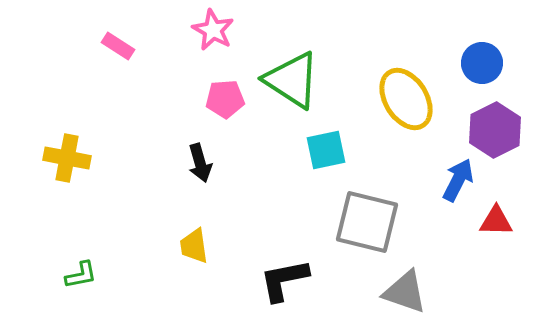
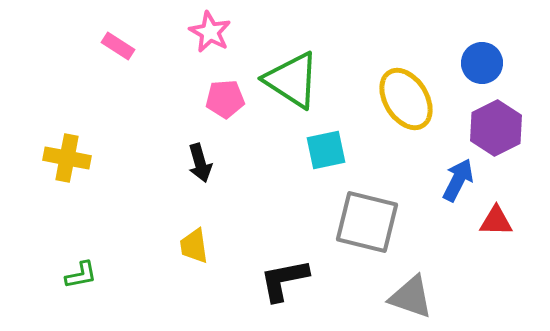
pink star: moved 3 px left, 2 px down
purple hexagon: moved 1 px right, 2 px up
gray triangle: moved 6 px right, 5 px down
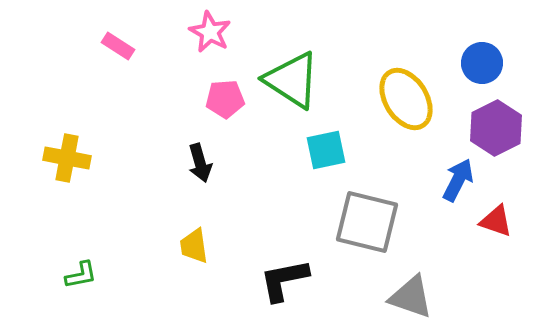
red triangle: rotated 18 degrees clockwise
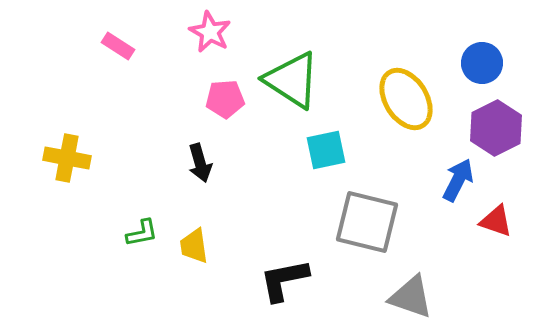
green L-shape: moved 61 px right, 42 px up
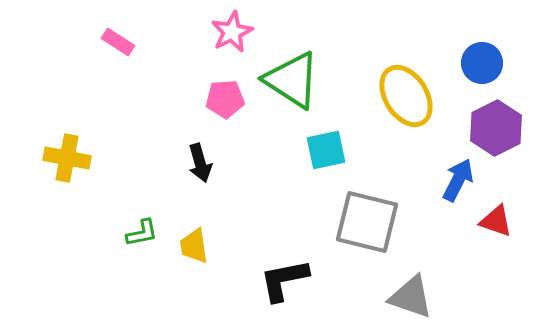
pink star: moved 22 px right; rotated 18 degrees clockwise
pink rectangle: moved 4 px up
yellow ellipse: moved 3 px up
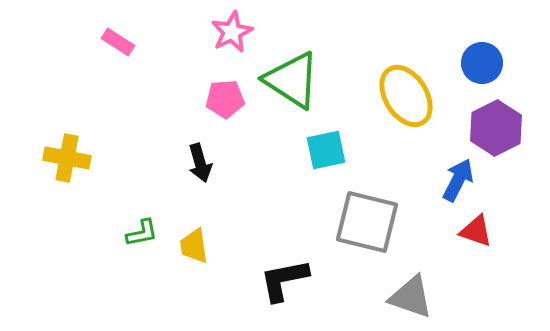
red triangle: moved 20 px left, 10 px down
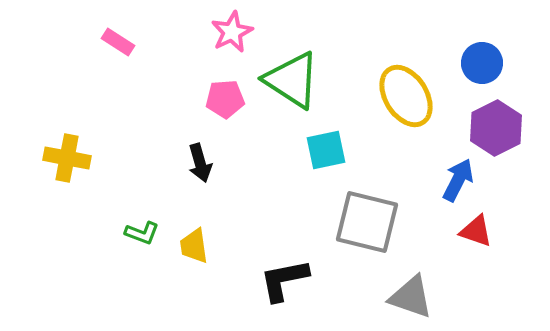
green L-shape: rotated 32 degrees clockwise
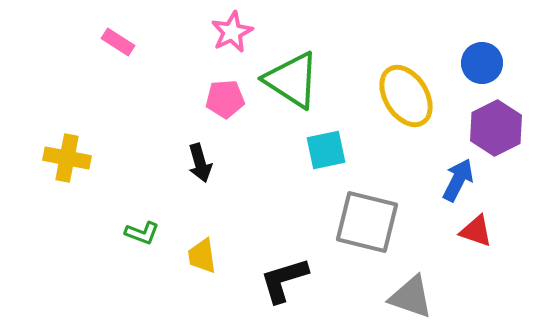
yellow trapezoid: moved 8 px right, 10 px down
black L-shape: rotated 6 degrees counterclockwise
